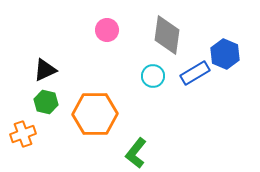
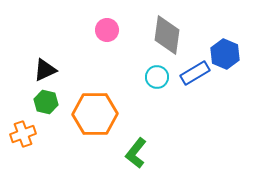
cyan circle: moved 4 px right, 1 px down
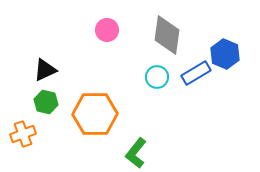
blue rectangle: moved 1 px right
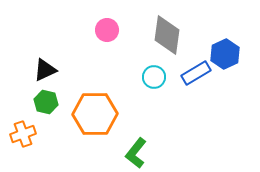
blue hexagon: rotated 12 degrees clockwise
cyan circle: moved 3 px left
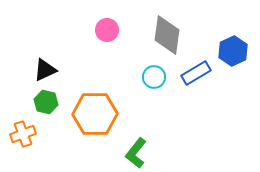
blue hexagon: moved 8 px right, 3 px up
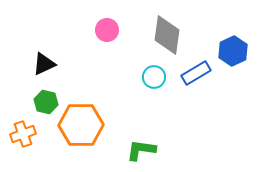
black triangle: moved 1 px left, 6 px up
orange hexagon: moved 14 px left, 11 px down
green L-shape: moved 5 px right, 3 px up; rotated 60 degrees clockwise
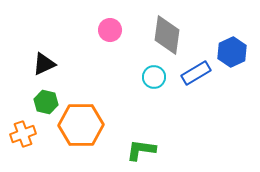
pink circle: moved 3 px right
blue hexagon: moved 1 px left, 1 px down
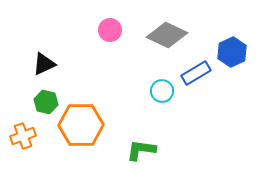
gray diamond: rotated 72 degrees counterclockwise
cyan circle: moved 8 px right, 14 px down
orange cross: moved 2 px down
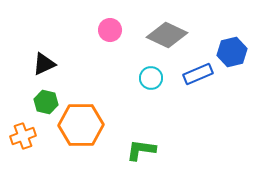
blue hexagon: rotated 12 degrees clockwise
blue rectangle: moved 2 px right, 1 px down; rotated 8 degrees clockwise
cyan circle: moved 11 px left, 13 px up
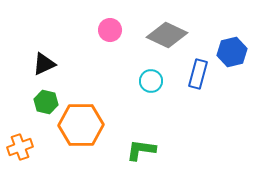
blue rectangle: rotated 52 degrees counterclockwise
cyan circle: moved 3 px down
orange cross: moved 3 px left, 11 px down
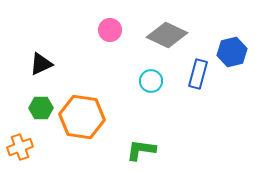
black triangle: moved 3 px left
green hexagon: moved 5 px left, 6 px down; rotated 15 degrees counterclockwise
orange hexagon: moved 1 px right, 8 px up; rotated 9 degrees clockwise
